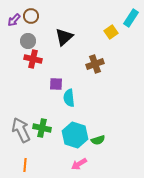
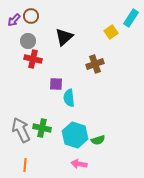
pink arrow: rotated 42 degrees clockwise
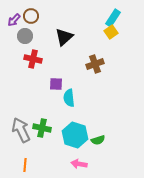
cyan rectangle: moved 18 px left
gray circle: moved 3 px left, 5 px up
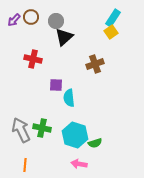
brown circle: moved 1 px down
gray circle: moved 31 px right, 15 px up
purple square: moved 1 px down
green semicircle: moved 3 px left, 3 px down
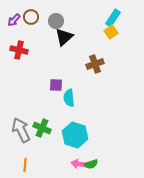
red cross: moved 14 px left, 9 px up
green cross: rotated 12 degrees clockwise
green semicircle: moved 4 px left, 21 px down
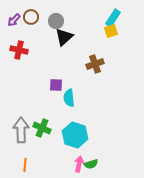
yellow square: moved 1 px up; rotated 16 degrees clockwise
gray arrow: rotated 25 degrees clockwise
pink arrow: rotated 91 degrees clockwise
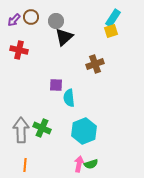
cyan hexagon: moved 9 px right, 4 px up; rotated 20 degrees clockwise
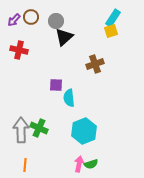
green cross: moved 3 px left
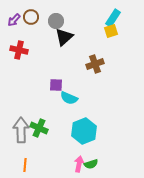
cyan semicircle: rotated 60 degrees counterclockwise
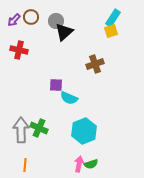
black triangle: moved 5 px up
